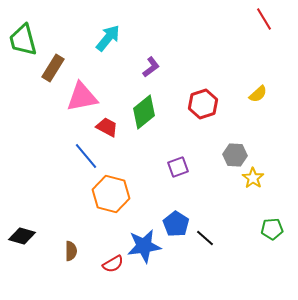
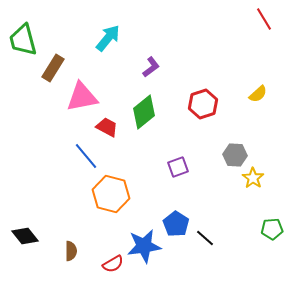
black diamond: moved 3 px right; rotated 36 degrees clockwise
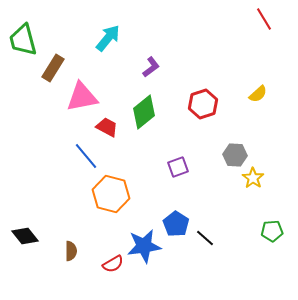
green pentagon: moved 2 px down
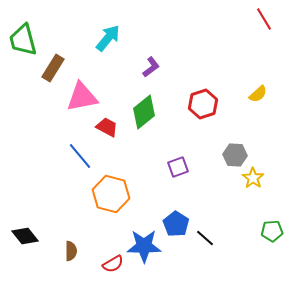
blue line: moved 6 px left
blue star: rotated 8 degrees clockwise
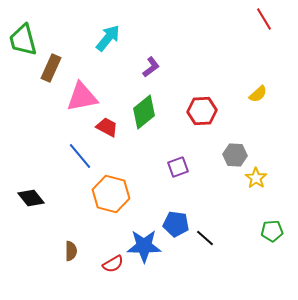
brown rectangle: moved 2 px left; rotated 8 degrees counterclockwise
red hexagon: moved 1 px left, 7 px down; rotated 16 degrees clockwise
yellow star: moved 3 px right
blue pentagon: rotated 25 degrees counterclockwise
black diamond: moved 6 px right, 38 px up
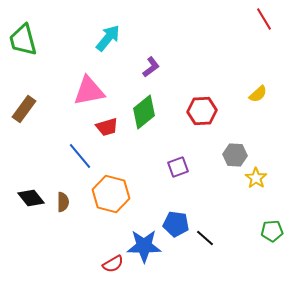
brown rectangle: moved 27 px left, 41 px down; rotated 12 degrees clockwise
pink triangle: moved 7 px right, 6 px up
red trapezoid: rotated 135 degrees clockwise
brown semicircle: moved 8 px left, 49 px up
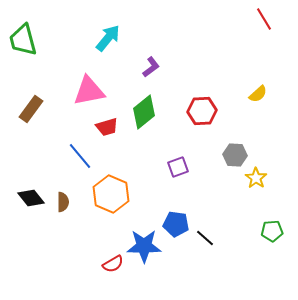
brown rectangle: moved 7 px right
orange hexagon: rotated 9 degrees clockwise
